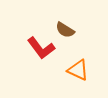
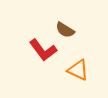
red L-shape: moved 2 px right, 2 px down
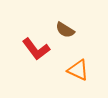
red L-shape: moved 7 px left, 1 px up
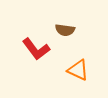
brown semicircle: rotated 24 degrees counterclockwise
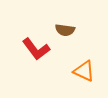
orange triangle: moved 6 px right, 1 px down
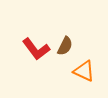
brown semicircle: moved 16 px down; rotated 72 degrees counterclockwise
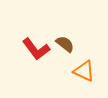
brown semicircle: moved 2 px up; rotated 78 degrees counterclockwise
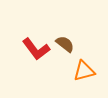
orange triangle: rotated 40 degrees counterclockwise
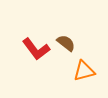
brown semicircle: moved 1 px right, 1 px up
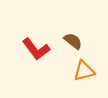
brown semicircle: moved 7 px right, 2 px up
